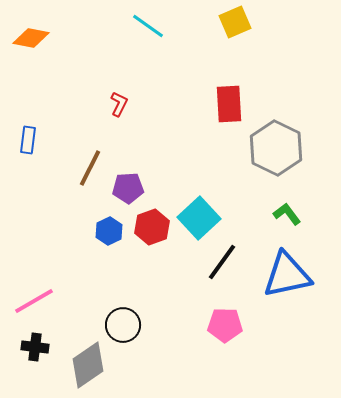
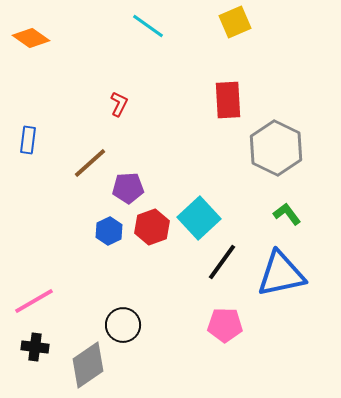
orange diamond: rotated 24 degrees clockwise
red rectangle: moved 1 px left, 4 px up
brown line: moved 5 px up; rotated 21 degrees clockwise
blue triangle: moved 6 px left, 1 px up
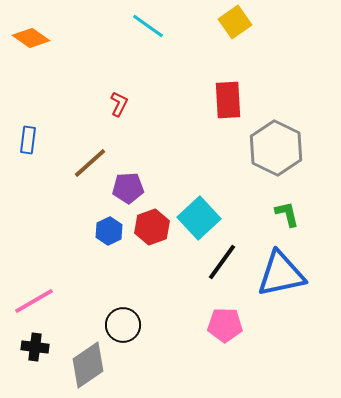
yellow square: rotated 12 degrees counterclockwise
green L-shape: rotated 24 degrees clockwise
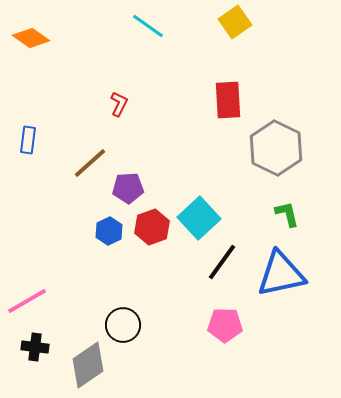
pink line: moved 7 px left
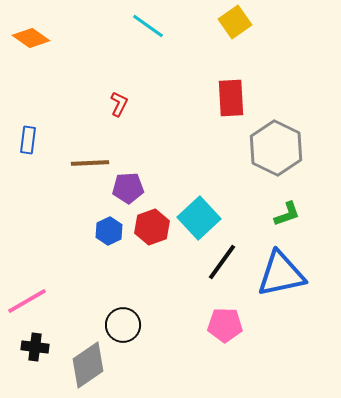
red rectangle: moved 3 px right, 2 px up
brown line: rotated 39 degrees clockwise
green L-shape: rotated 84 degrees clockwise
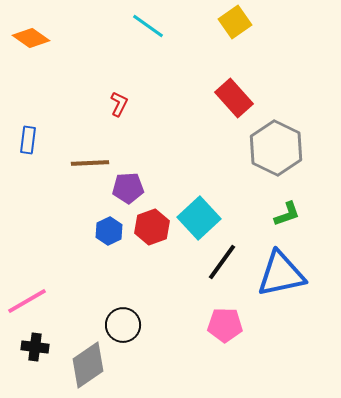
red rectangle: moved 3 px right; rotated 39 degrees counterclockwise
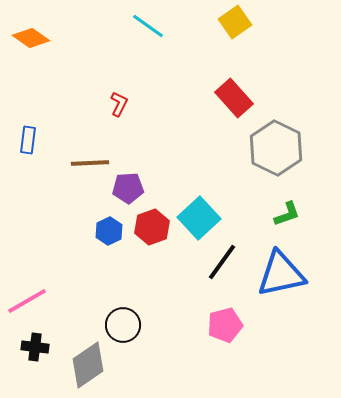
pink pentagon: rotated 16 degrees counterclockwise
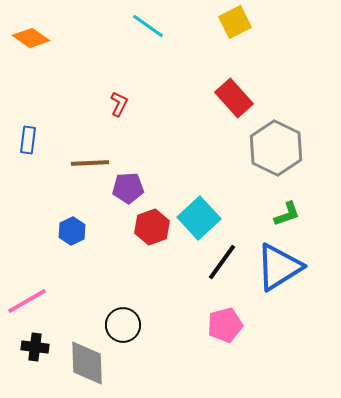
yellow square: rotated 8 degrees clockwise
blue hexagon: moved 37 px left
blue triangle: moved 2 px left, 7 px up; rotated 20 degrees counterclockwise
gray diamond: moved 1 px left, 2 px up; rotated 57 degrees counterclockwise
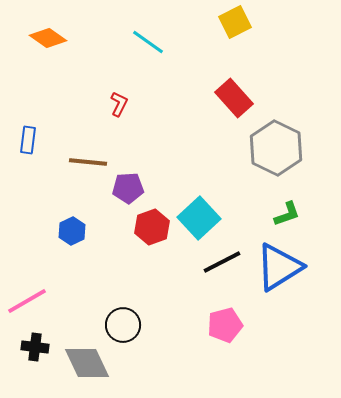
cyan line: moved 16 px down
orange diamond: moved 17 px right
brown line: moved 2 px left, 1 px up; rotated 9 degrees clockwise
black line: rotated 27 degrees clockwise
gray diamond: rotated 24 degrees counterclockwise
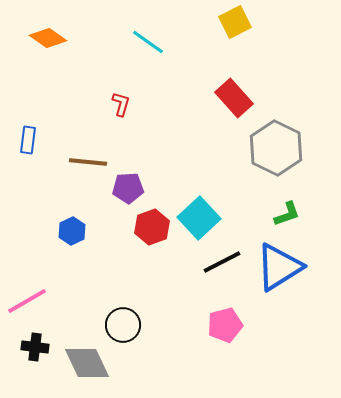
red L-shape: moved 2 px right; rotated 10 degrees counterclockwise
